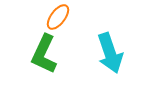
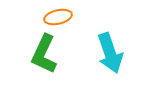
orange ellipse: rotated 40 degrees clockwise
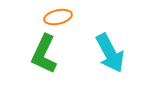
cyan arrow: rotated 9 degrees counterclockwise
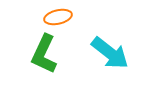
cyan arrow: rotated 24 degrees counterclockwise
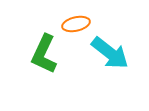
orange ellipse: moved 18 px right, 7 px down
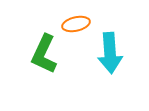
cyan arrow: rotated 48 degrees clockwise
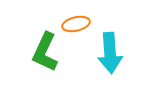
green L-shape: moved 1 px right, 2 px up
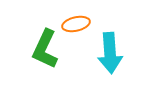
green L-shape: moved 3 px up
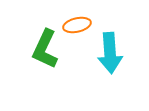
orange ellipse: moved 1 px right, 1 px down
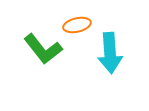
green L-shape: moved 2 px left; rotated 63 degrees counterclockwise
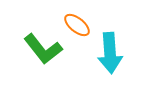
orange ellipse: rotated 52 degrees clockwise
